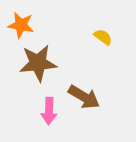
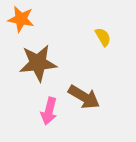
orange star: moved 6 px up
yellow semicircle: rotated 24 degrees clockwise
pink arrow: rotated 12 degrees clockwise
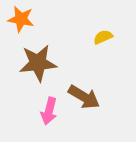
yellow semicircle: rotated 84 degrees counterclockwise
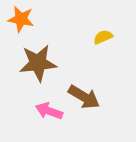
pink arrow: rotated 96 degrees clockwise
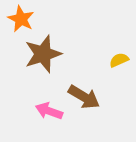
orange star: rotated 16 degrees clockwise
yellow semicircle: moved 16 px right, 23 px down
brown star: moved 5 px right, 9 px up; rotated 12 degrees counterclockwise
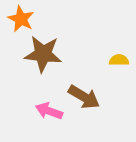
brown star: rotated 24 degrees clockwise
yellow semicircle: rotated 24 degrees clockwise
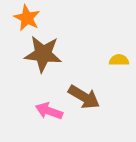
orange star: moved 6 px right, 1 px up
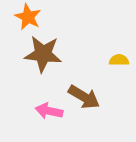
orange star: moved 1 px right, 1 px up
pink arrow: rotated 8 degrees counterclockwise
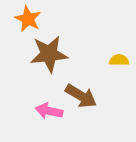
orange star: moved 2 px down
brown star: moved 6 px right; rotated 12 degrees counterclockwise
brown arrow: moved 3 px left, 1 px up
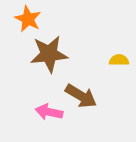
pink arrow: moved 1 px down
